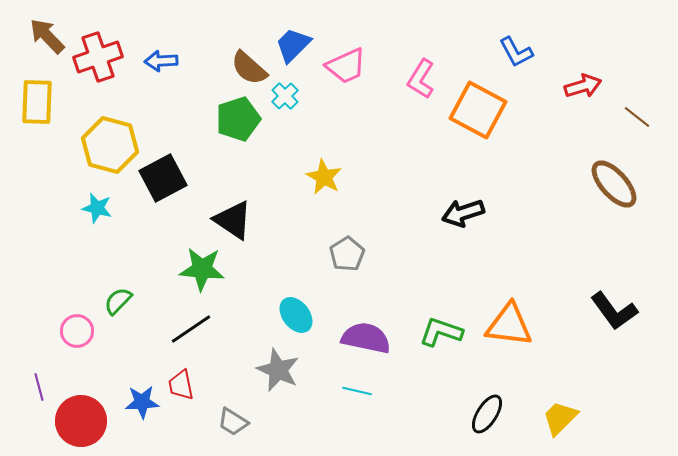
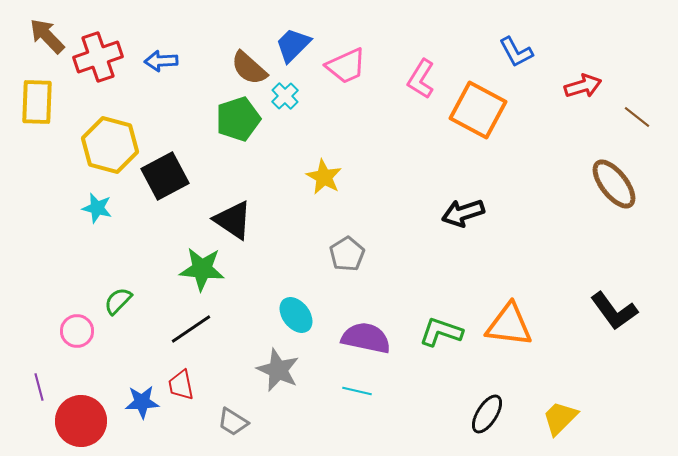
black square: moved 2 px right, 2 px up
brown ellipse: rotated 4 degrees clockwise
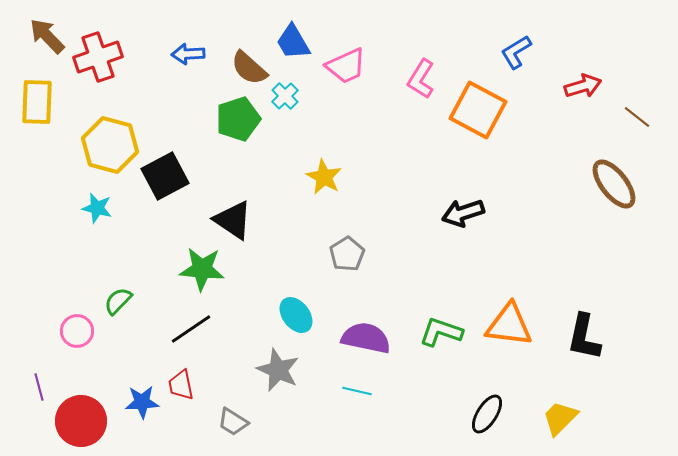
blue trapezoid: moved 3 px up; rotated 75 degrees counterclockwise
blue L-shape: rotated 87 degrees clockwise
blue arrow: moved 27 px right, 7 px up
black L-shape: moved 30 px left, 26 px down; rotated 48 degrees clockwise
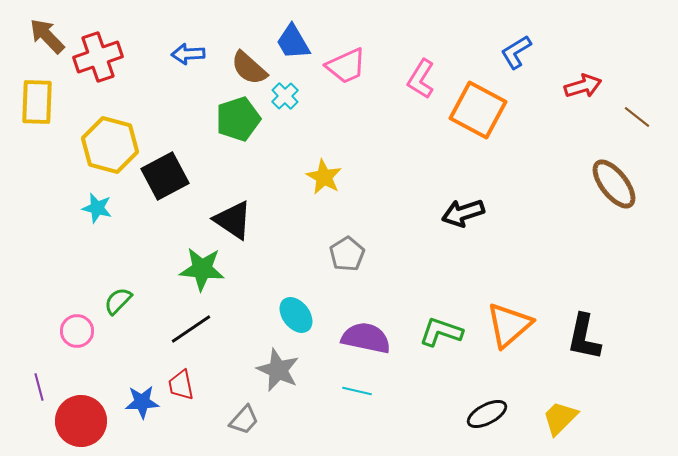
orange triangle: rotated 48 degrees counterclockwise
black ellipse: rotated 30 degrees clockwise
gray trapezoid: moved 11 px right, 2 px up; rotated 80 degrees counterclockwise
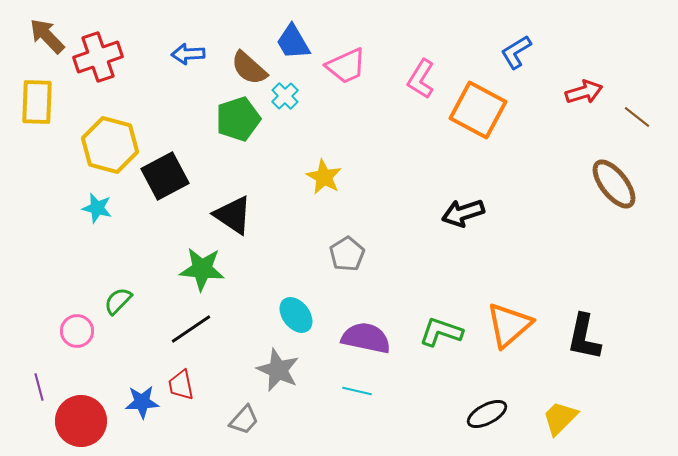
red arrow: moved 1 px right, 6 px down
black triangle: moved 5 px up
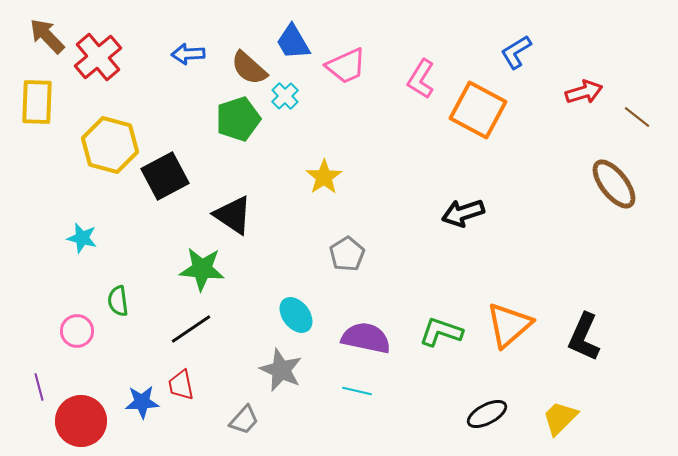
red cross: rotated 21 degrees counterclockwise
yellow star: rotated 9 degrees clockwise
cyan star: moved 15 px left, 30 px down
green semicircle: rotated 52 degrees counterclockwise
black L-shape: rotated 12 degrees clockwise
gray star: moved 3 px right
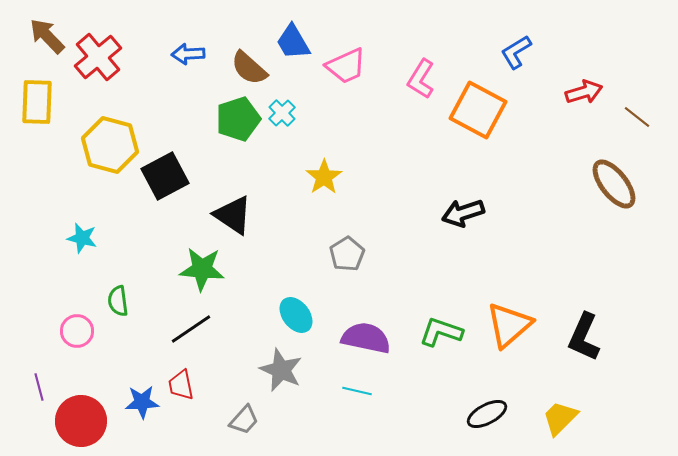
cyan cross: moved 3 px left, 17 px down
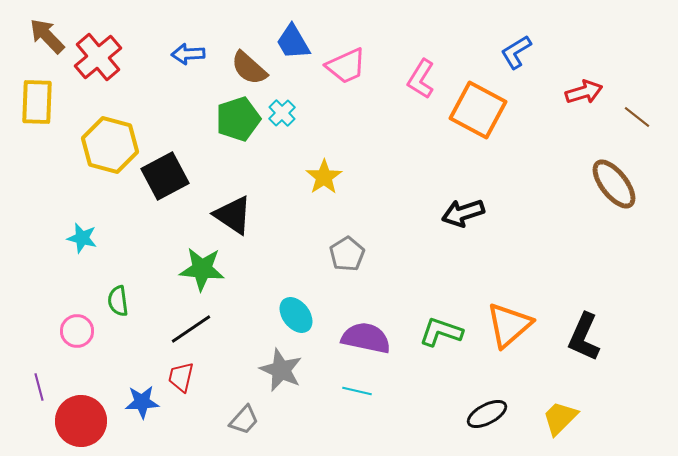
red trapezoid: moved 8 px up; rotated 24 degrees clockwise
